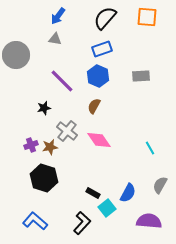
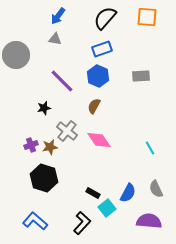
gray semicircle: moved 4 px left, 4 px down; rotated 54 degrees counterclockwise
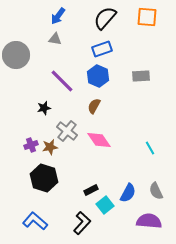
gray semicircle: moved 2 px down
black rectangle: moved 2 px left, 3 px up; rotated 56 degrees counterclockwise
cyan square: moved 2 px left, 3 px up
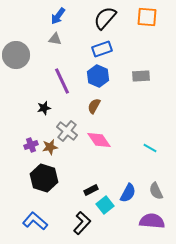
purple line: rotated 20 degrees clockwise
cyan line: rotated 32 degrees counterclockwise
purple semicircle: moved 3 px right
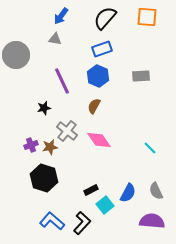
blue arrow: moved 3 px right
cyan line: rotated 16 degrees clockwise
blue L-shape: moved 17 px right
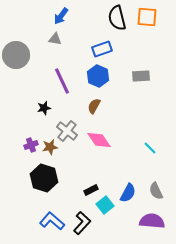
black semicircle: moved 12 px right; rotated 55 degrees counterclockwise
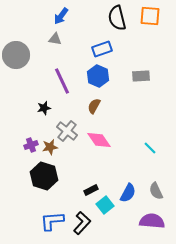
orange square: moved 3 px right, 1 px up
black hexagon: moved 2 px up
blue L-shape: rotated 45 degrees counterclockwise
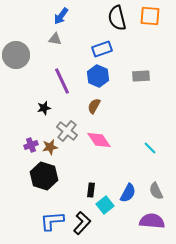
black rectangle: rotated 56 degrees counterclockwise
